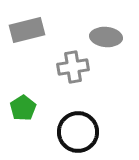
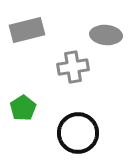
gray ellipse: moved 2 px up
black circle: moved 1 px down
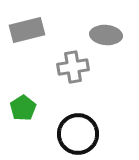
black circle: moved 1 px down
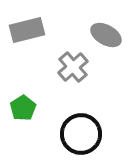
gray ellipse: rotated 24 degrees clockwise
gray cross: rotated 32 degrees counterclockwise
black circle: moved 3 px right
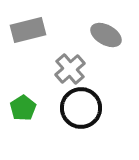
gray rectangle: moved 1 px right
gray cross: moved 3 px left, 2 px down
black circle: moved 26 px up
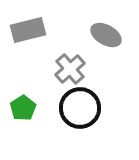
black circle: moved 1 px left
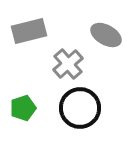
gray rectangle: moved 1 px right, 1 px down
gray cross: moved 2 px left, 5 px up
green pentagon: rotated 15 degrees clockwise
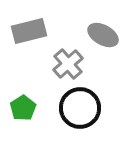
gray ellipse: moved 3 px left
green pentagon: rotated 15 degrees counterclockwise
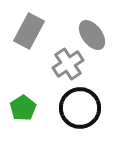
gray rectangle: rotated 48 degrees counterclockwise
gray ellipse: moved 11 px left; rotated 24 degrees clockwise
gray cross: rotated 8 degrees clockwise
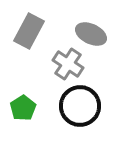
gray ellipse: moved 1 px left, 1 px up; rotated 28 degrees counterclockwise
gray cross: rotated 24 degrees counterclockwise
black circle: moved 2 px up
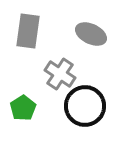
gray rectangle: moved 1 px left; rotated 20 degrees counterclockwise
gray cross: moved 8 px left, 10 px down
black circle: moved 5 px right
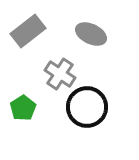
gray rectangle: rotated 44 degrees clockwise
black circle: moved 2 px right, 1 px down
